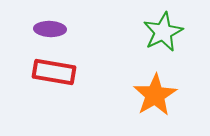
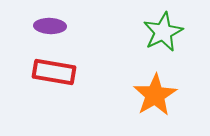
purple ellipse: moved 3 px up
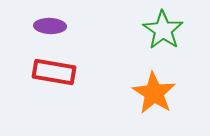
green star: moved 2 px up; rotated 12 degrees counterclockwise
orange star: moved 1 px left, 2 px up; rotated 9 degrees counterclockwise
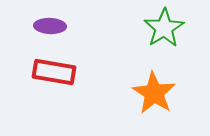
green star: moved 1 px right, 2 px up; rotated 6 degrees clockwise
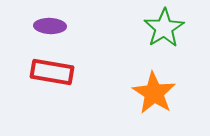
red rectangle: moved 2 px left
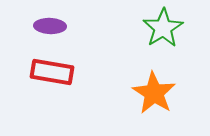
green star: moved 1 px left
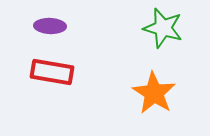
green star: rotated 24 degrees counterclockwise
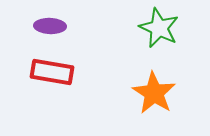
green star: moved 4 px left; rotated 9 degrees clockwise
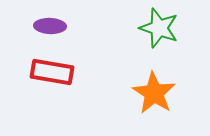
green star: rotated 6 degrees counterclockwise
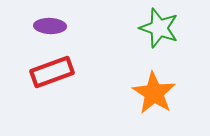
red rectangle: rotated 30 degrees counterclockwise
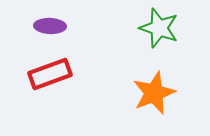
red rectangle: moved 2 px left, 2 px down
orange star: rotated 18 degrees clockwise
